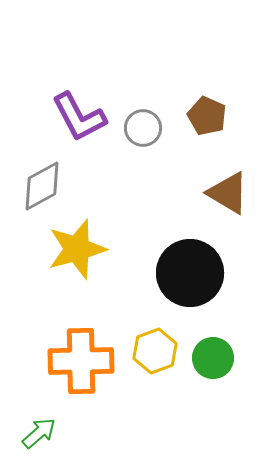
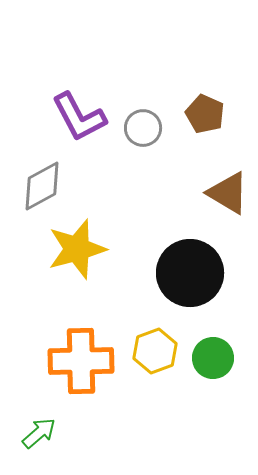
brown pentagon: moved 2 px left, 2 px up
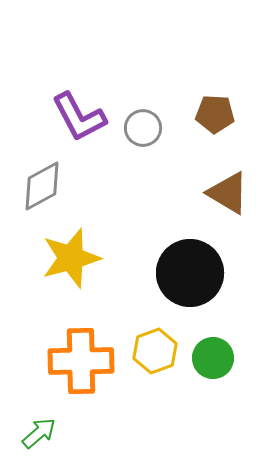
brown pentagon: moved 10 px right; rotated 21 degrees counterclockwise
yellow star: moved 6 px left, 9 px down
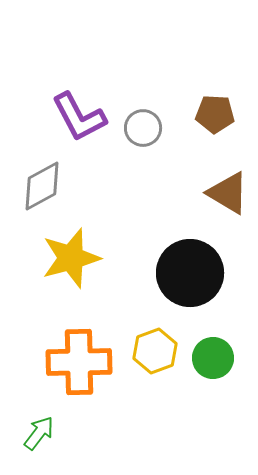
orange cross: moved 2 px left, 1 px down
green arrow: rotated 12 degrees counterclockwise
